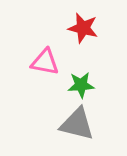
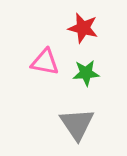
green star: moved 5 px right, 12 px up
gray triangle: rotated 42 degrees clockwise
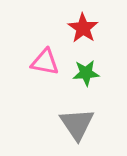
red star: rotated 20 degrees clockwise
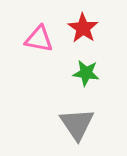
pink triangle: moved 6 px left, 23 px up
green star: rotated 12 degrees clockwise
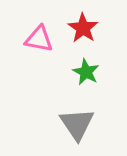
green star: moved 1 px up; rotated 20 degrees clockwise
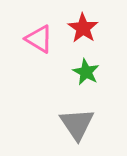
pink triangle: rotated 20 degrees clockwise
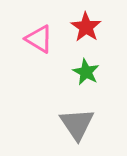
red star: moved 3 px right, 1 px up
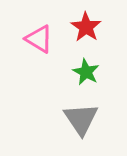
gray triangle: moved 4 px right, 5 px up
